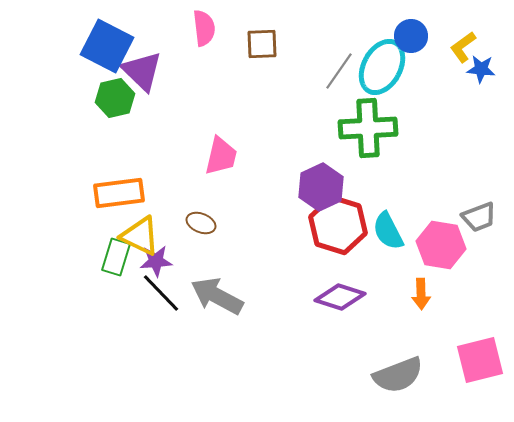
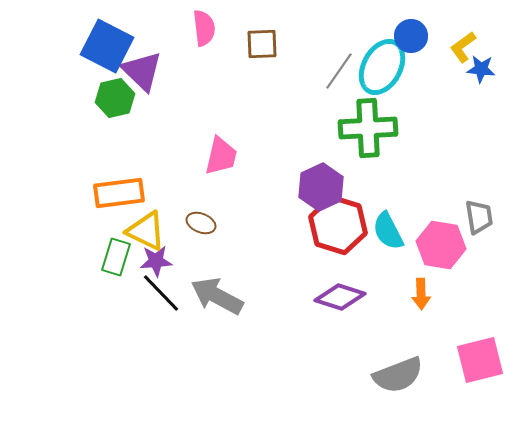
gray trapezoid: rotated 78 degrees counterclockwise
yellow triangle: moved 6 px right, 5 px up
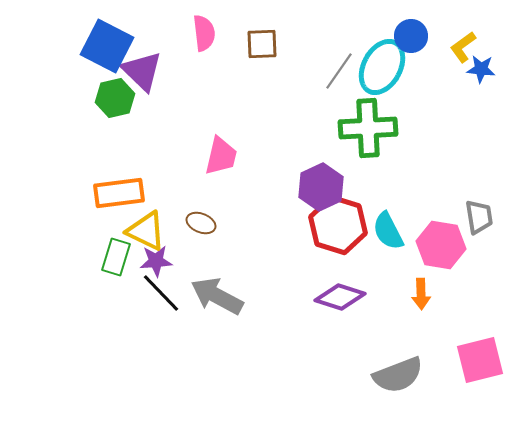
pink semicircle: moved 5 px down
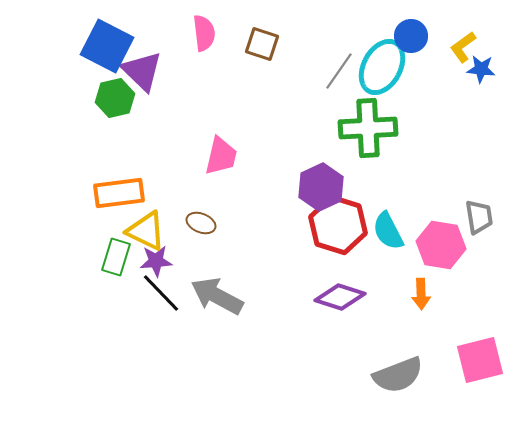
brown square: rotated 20 degrees clockwise
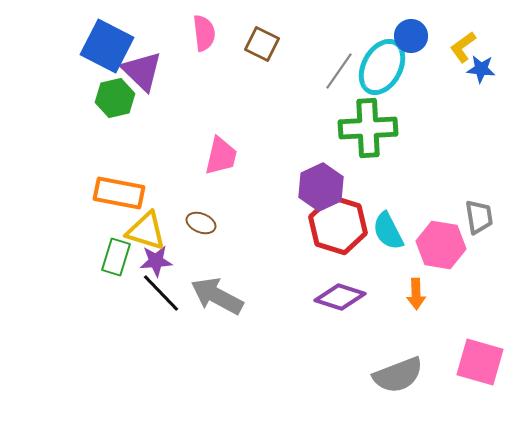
brown square: rotated 8 degrees clockwise
orange rectangle: rotated 18 degrees clockwise
yellow triangle: rotated 9 degrees counterclockwise
orange arrow: moved 5 px left
pink square: moved 2 px down; rotated 30 degrees clockwise
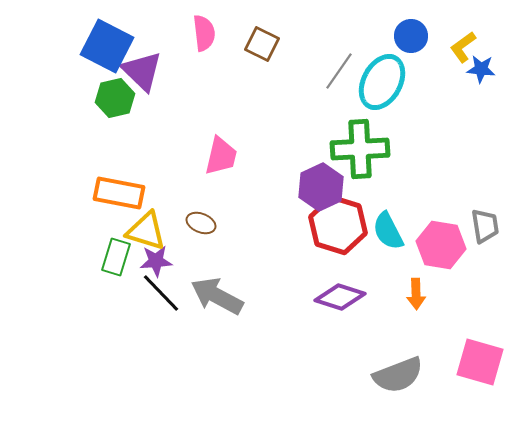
cyan ellipse: moved 15 px down
green cross: moved 8 px left, 21 px down
gray trapezoid: moved 6 px right, 9 px down
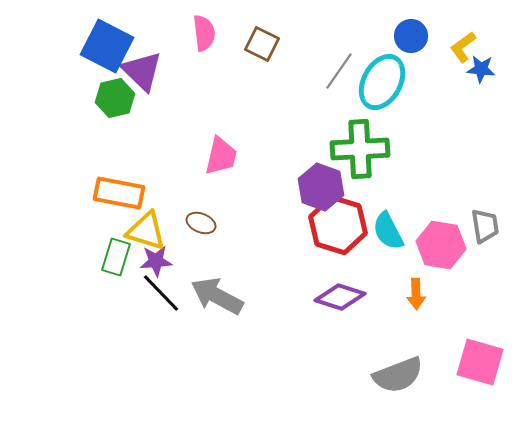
purple hexagon: rotated 15 degrees counterclockwise
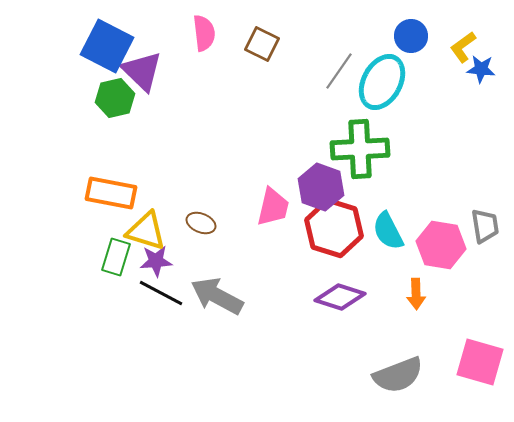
pink trapezoid: moved 52 px right, 51 px down
orange rectangle: moved 8 px left
red hexagon: moved 4 px left, 3 px down
black line: rotated 18 degrees counterclockwise
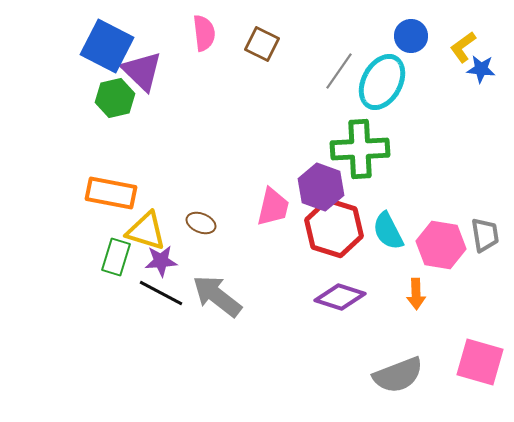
gray trapezoid: moved 9 px down
purple star: moved 5 px right
gray arrow: rotated 10 degrees clockwise
